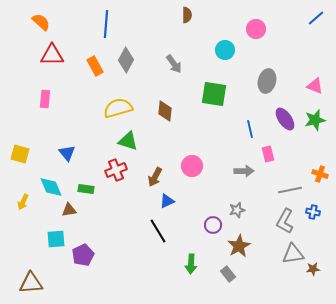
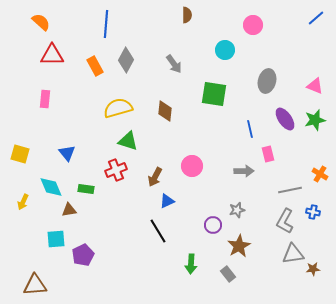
pink circle at (256, 29): moved 3 px left, 4 px up
orange cross at (320, 174): rotated 14 degrees clockwise
brown triangle at (31, 283): moved 4 px right, 2 px down
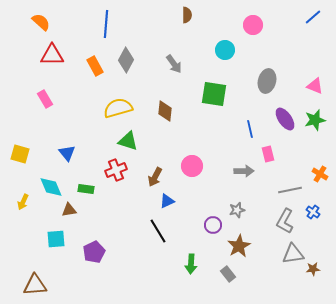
blue line at (316, 18): moved 3 px left, 1 px up
pink rectangle at (45, 99): rotated 36 degrees counterclockwise
blue cross at (313, 212): rotated 24 degrees clockwise
purple pentagon at (83, 255): moved 11 px right, 3 px up
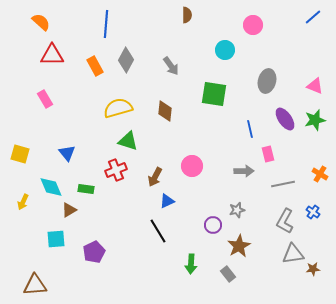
gray arrow at (174, 64): moved 3 px left, 2 px down
gray line at (290, 190): moved 7 px left, 6 px up
brown triangle at (69, 210): rotated 21 degrees counterclockwise
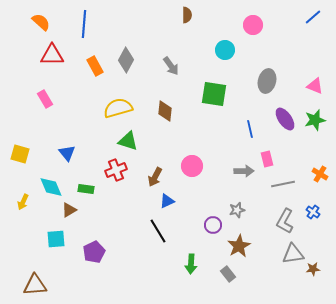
blue line at (106, 24): moved 22 px left
pink rectangle at (268, 154): moved 1 px left, 5 px down
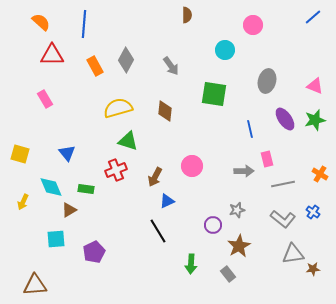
gray L-shape at (285, 221): moved 2 px left, 2 px up; rotated 80 degrees counterclockwise
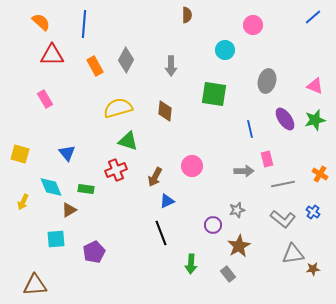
gray arrow at (171, 66): rotated 36 degrees clockwise
black line at (158, 231): moved 3 px right, 2 px down; rotated 10 degrees clockwise
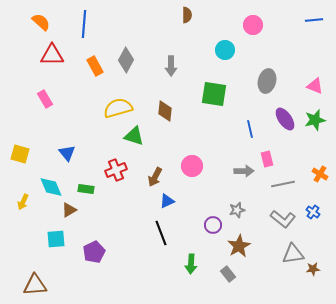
blue line at (313, 17): moved 1 px right, 3 px down; rotated 36 degrees clockwise
green triangle at (128, 141): moved 6 px right, 5 px up
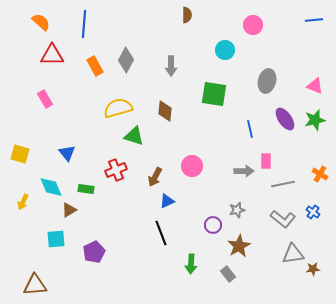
pink rectangle at (267, 159): moved 1 px left, 2 px down; rotated 14 degrees clockwise
